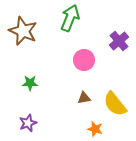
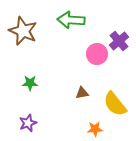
green arrow: moved 1 px right, 2 px down; rotated 108 degrees counterclockwise
pink circle: moved 13 px right, 6 px up
brown triangle: moved 2 px left, 5 px up
orange star: rotated 21 degrees counterclockwise
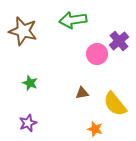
green arrow: moved 2 px right; rotated 12 degrees counterclockwise
brown star: rotated 8 degrees counterclockwise
green star: rotated 21 degrees clockwise
orange star: rotated 21 degrees clockwise
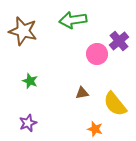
green star: moved 2 px up
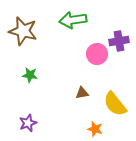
purple cross: rotated 30 degrees clockwise
green star: moved 6 px up; rotated 14 degrees counterclockwise
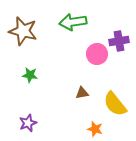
green arrow: moved 2 px down
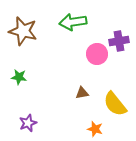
green star: moved 11 px left, 2 px down
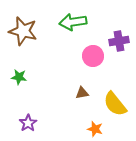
pink circle: moved 4 px left, 2 px down
purple star: rotated 12 degrees counterclockwise
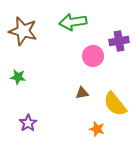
green star: moved 1 px left
orange star: moved 2 px right
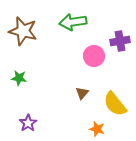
purple cross: moved 1 px right
pink circle: moved 1 px right
green star: moved 1 px right, 1 px down
brown triangle: rotated 40 degrees counterclockwise
